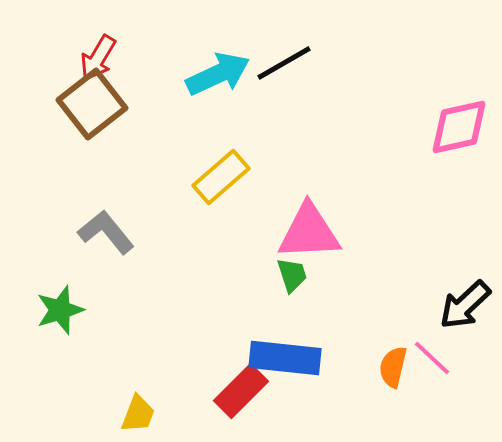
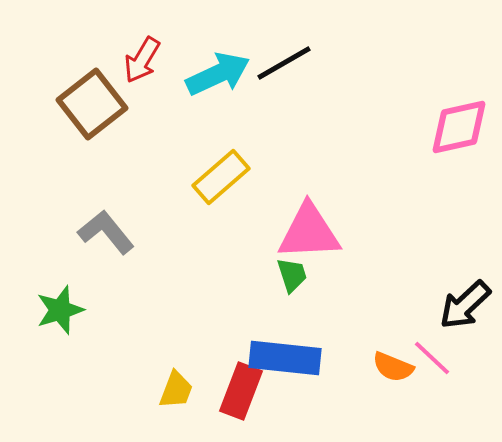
red arrow: moved 44 px right, 2 px down
orange semicircle: rotated 81 degrees counterclockwise
red rectangle: rotated 24 degrees counterclockwise
yellow trapezoid: moved 38 px right, 24 px up
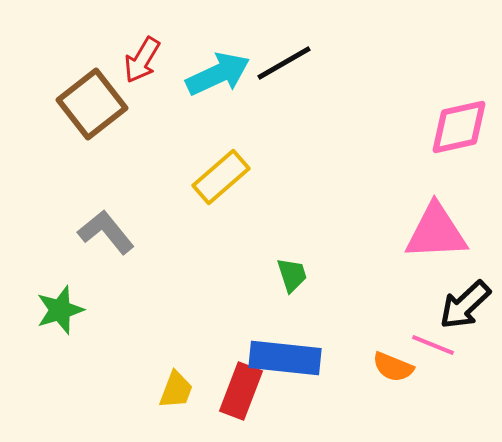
pink triangle: moved 127 px right
pink line: moved 1 px right, 13 px up; rotated 21 degrees counterclockwise
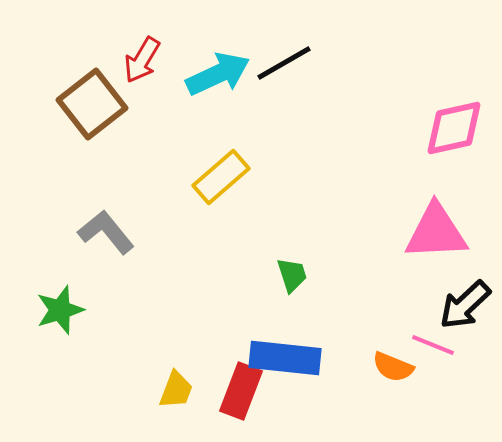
pink diamond: moved 5 px left, 1 px down
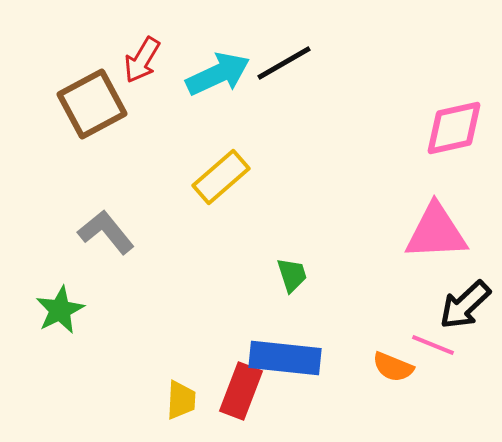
brown square: rotated 10 degrees clockwise
green star: rotated 9 degrees counterclockwise
yellow trapezoid: moved 5 px right, 10 px down; rotated 18 degrees counterclockwise
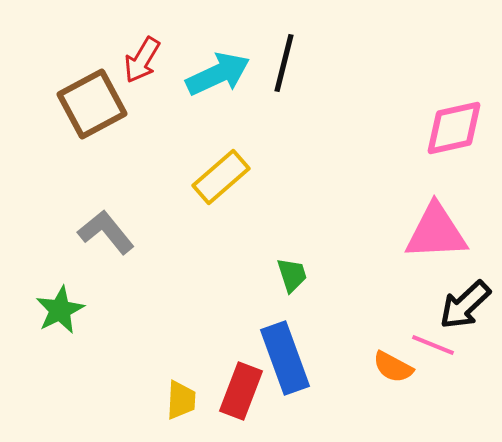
black line: rotated 46 degrees counterclockwise
blue rectangle: rotated 64 degrees clockwise
orange semicircle: rotated 6 degrees clockwise
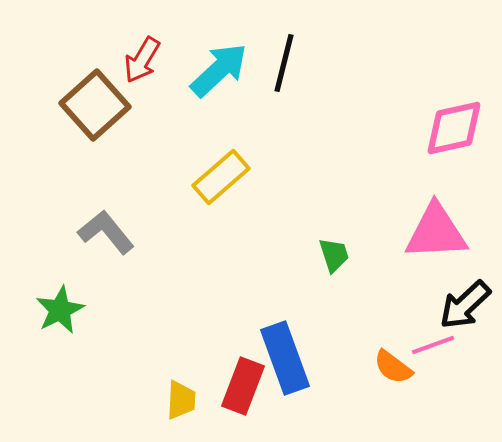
cyan arrow: moved 1 px right, 4 px up; rotated 18 degrees counterclockwise
brown square: moved 3 px right, 1 px down; rotated 14 degrees counterclockwise
green trapezoid: moved 42 px right, 20 px up
pink line: rotated 42 degrees counterclockwise
orange semicircle: rotated 9 degrees clockwise
red rectangle: moved 2 px right, 5 px up
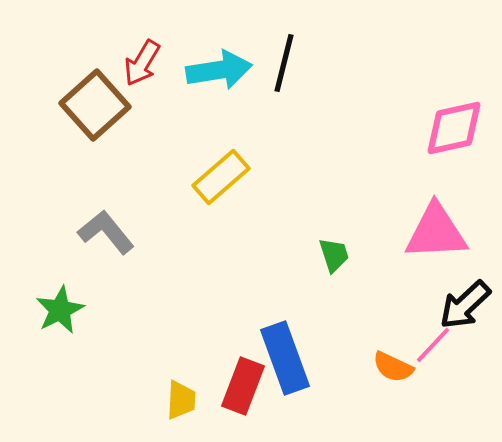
red arrow: moved 3 px down
cyan arrow: rotated 34 degrees clockwise
pink line: rotated 27 degrees counterclockwise
orange semicircle: rotated 12 degrees counterclockwise
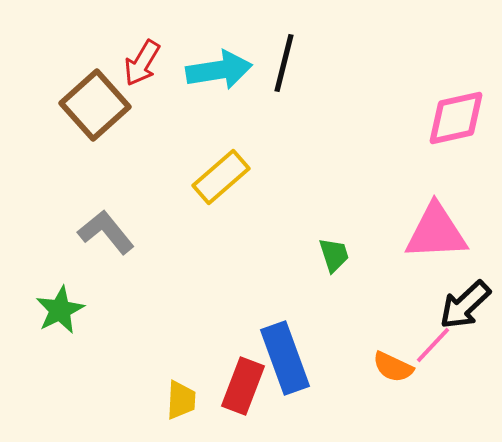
pink diamond: moved 2 px right, 10 px up
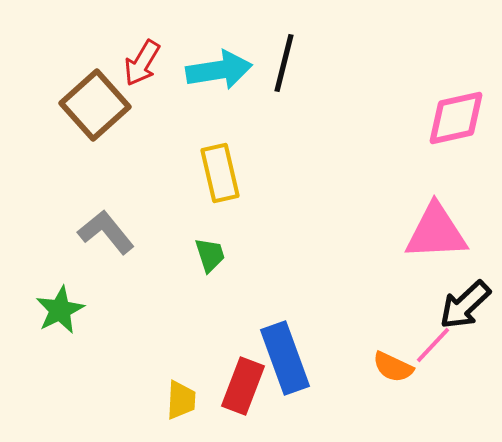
yellow rectangle: moved 1 px left, 4 px up; rotated 62 degrees counterclockwise
green trapezoid: moved 124 px left
